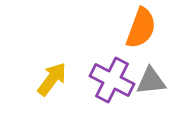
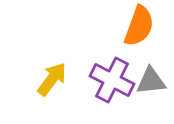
orange semicircle: moved 2 px left, 2 px up
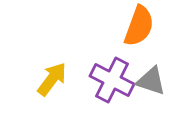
gray triangle: rotated 24 degrees clockwise
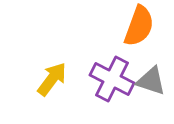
purple cross: moved 1 px up
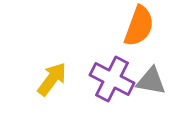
gray triangle: rotated 8 degrees counterclockwise
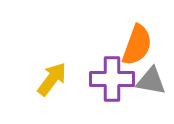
orange semicircle: moved 2 px left, 19 px down
purple cross: rotated 27 degrees counterclockwise
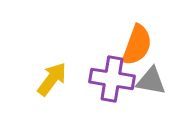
purple cross: rotated 9 degrees clockwise
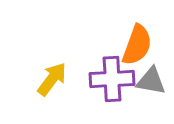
purple cross: rotated 12 degrees counterclockwise
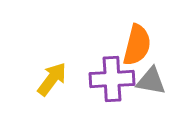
orange semicircle: rotated 6 degrees counterclockwise
